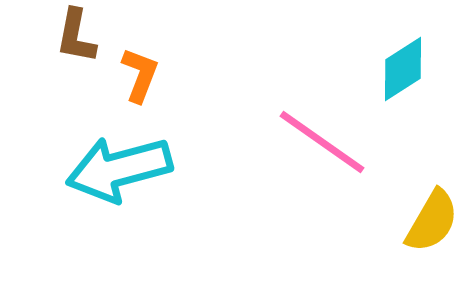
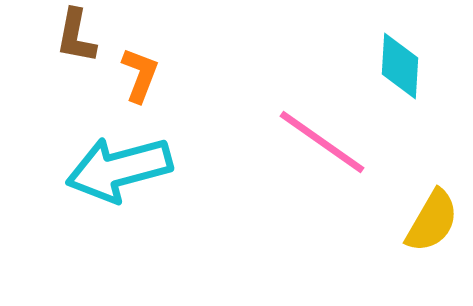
cyan diamond: moved 3 px left, 3 px up; rotated 54 degrees counterclockwise
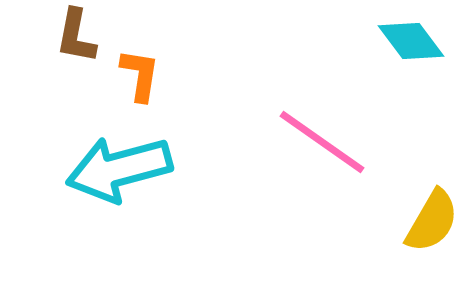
cyan diamond: moved 11 px right, 25 px up; rotated 40 degrees counterclockwise
orange L-shape: rotated 12 degrees counterclockwise
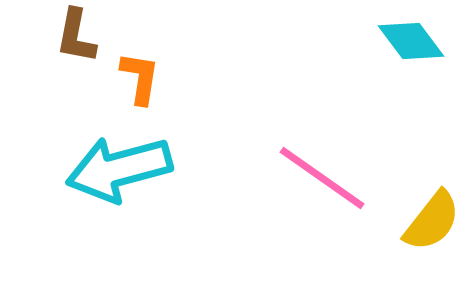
orange L-shape: moved 3 px down
pink line: moved 36 px down
yellow semicircle: rotated 8 degrees clockwise
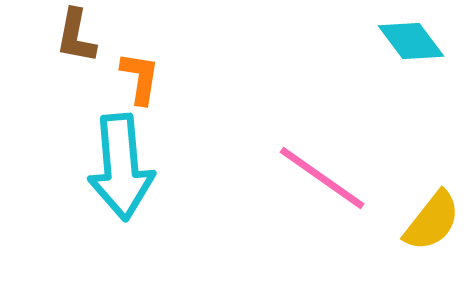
cyan arrow: moved 2 px right, 2 px up; rotated 80 degrees counterclockwise
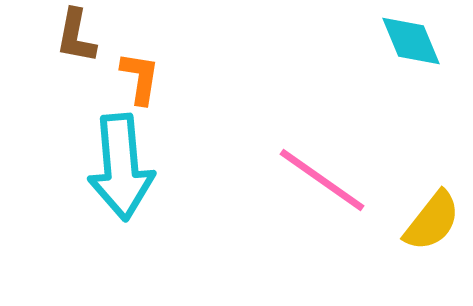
cyan diamond: rotated 14 degrees clockwise
pink line: moved 2 px down
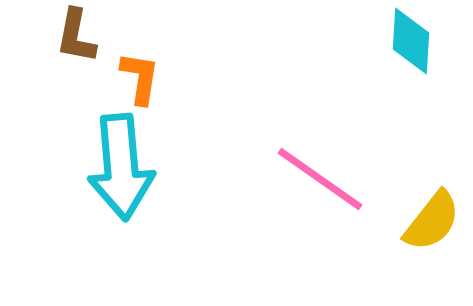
cyan diamond: rotated 26 degrees clockwise
pink line: moved 2 px left, 1 px up
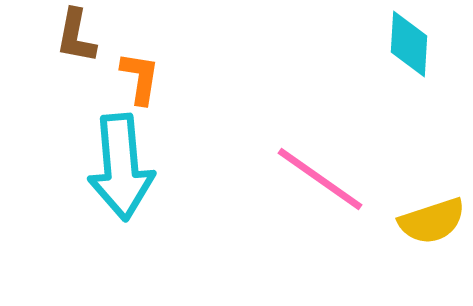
cyan diamond: moved 2 px left, 3 px down
yellow semicircle: rotated 34 degrees clockwise
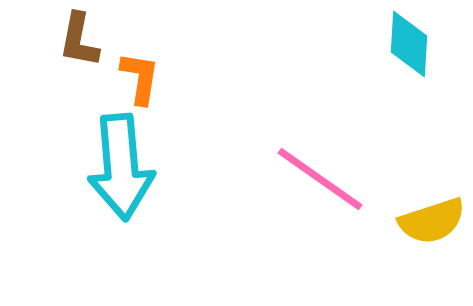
brown L-shape: moved 3 px right, 4 px down
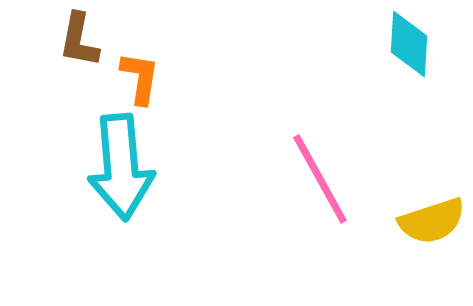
pink line: rotated 26 degrees clockwise
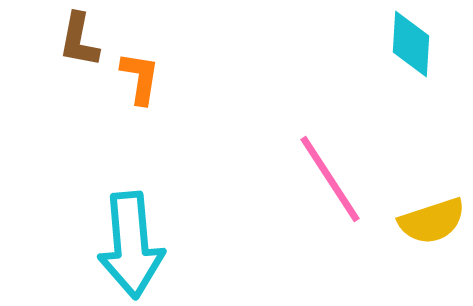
cyan diamond: moved 2 px right
cyan arrow: moved 10 px right, 78 px down
pink line: moved 10 px right; rotated 4 degrees counterclockwise
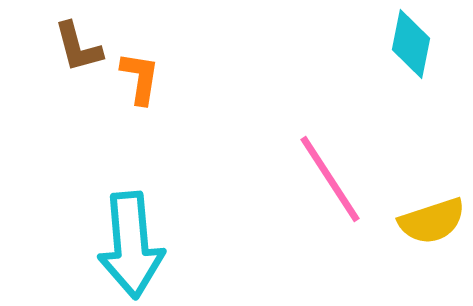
brown L-shape: moved 1 px left, 7 px down; rotated 26 degrees counterclockwise
cyan diamond: rotated 8 degrees clockwise
